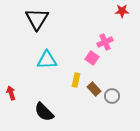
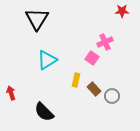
cyan triangle: rotated 30 degrees counterclockwise
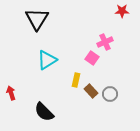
brown rectangle: moved 3 px left, 2 px down
gray circle: moved 2 px left, 2 px up
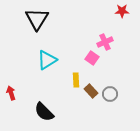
yellow rectangle: rotated 16 degrees counterclockwise
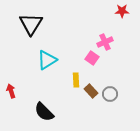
black triangle: moved 6 px left, 5 px down
red arrow: moved 2 px up
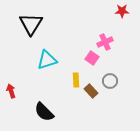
cyan triangle: rotated 15 degrees clockwise
gray circle: moved 13 px up
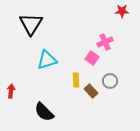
red arrow: rotated 24 degrees clockwise
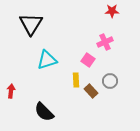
red star: moved 10 px left
pink square: moved 4 px left, 2 px down
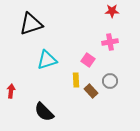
black triangle: rotated 40 degrees clockwise
pink cross: moved 5 px right; rotated 14 degrees clockwise
